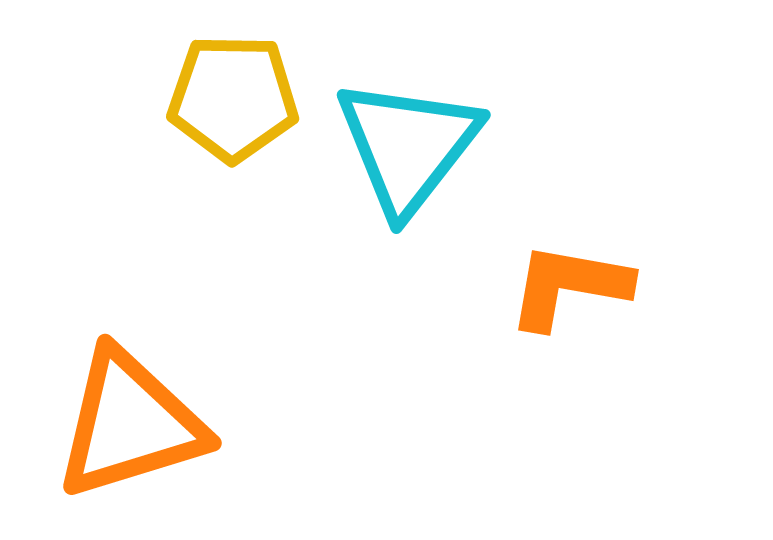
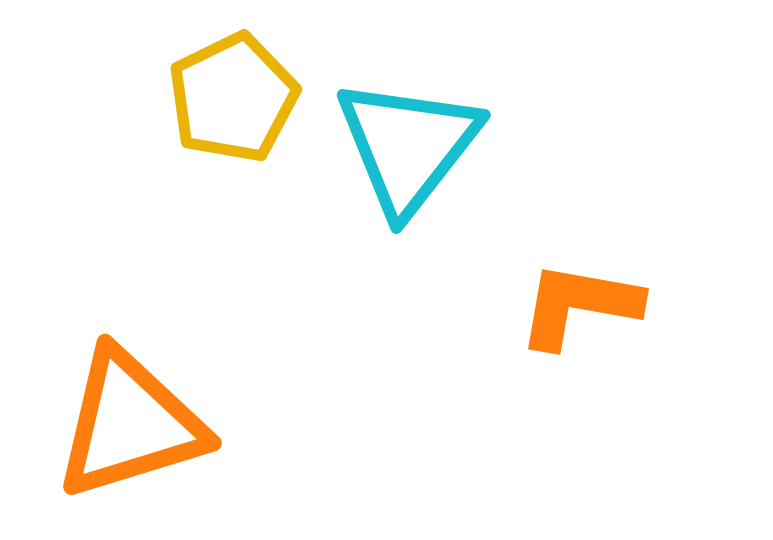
yellow pentagon: rotated 27 degrees counterclockwise
orange L-shape: moved 10 px right, 19 px down
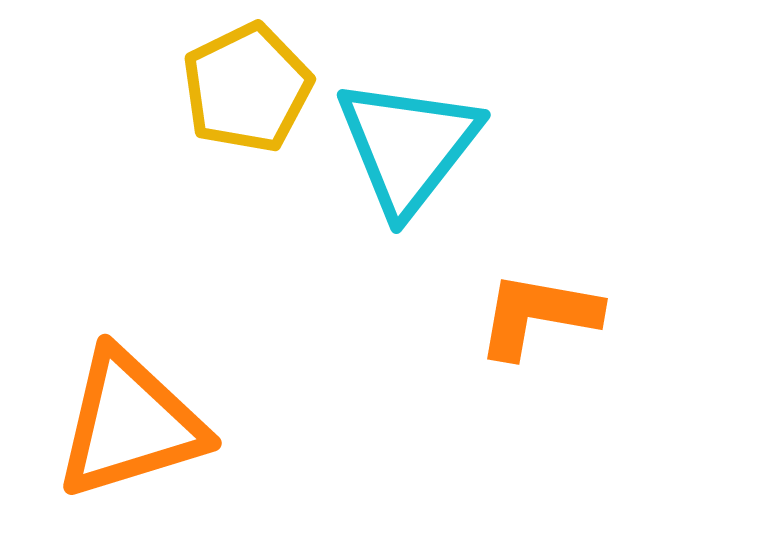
yellow pentagon: moved 14 px right, 10 px up
orange L-shape: moved 41 px left, 10 px down
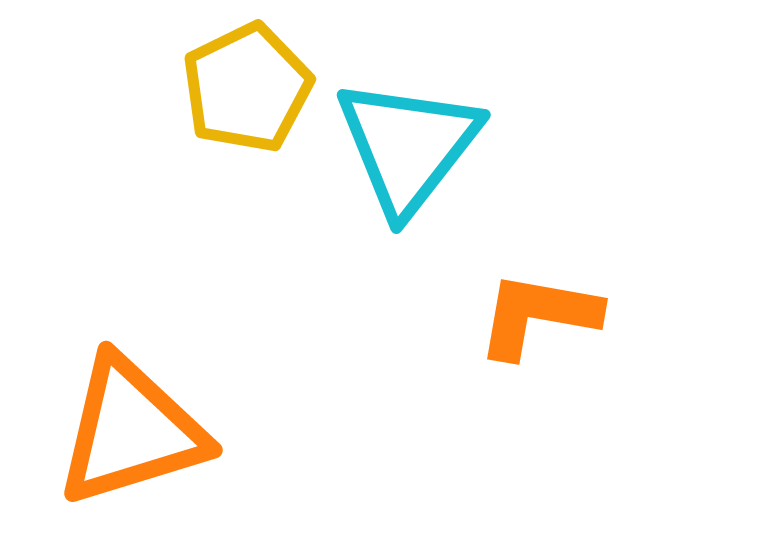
orange triangle: moved 1 px right, 7 px down
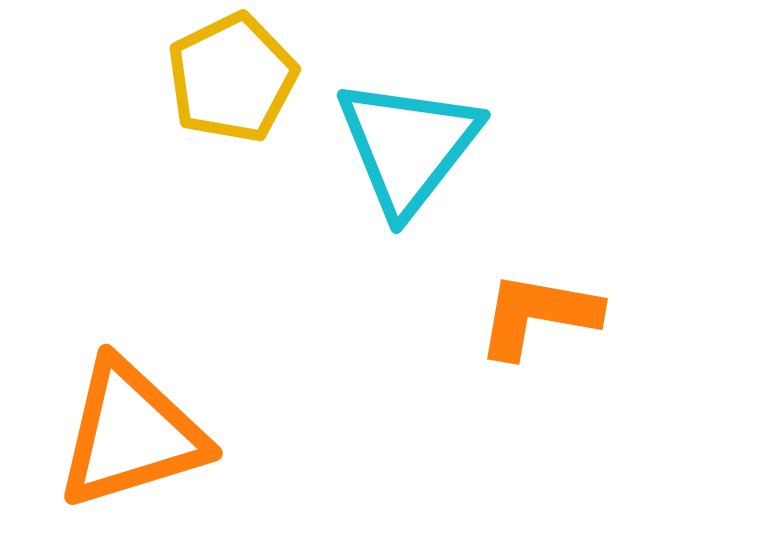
yellow pentagon: moved 15 px left, 10 px up
orange triangle: moved 3 px down
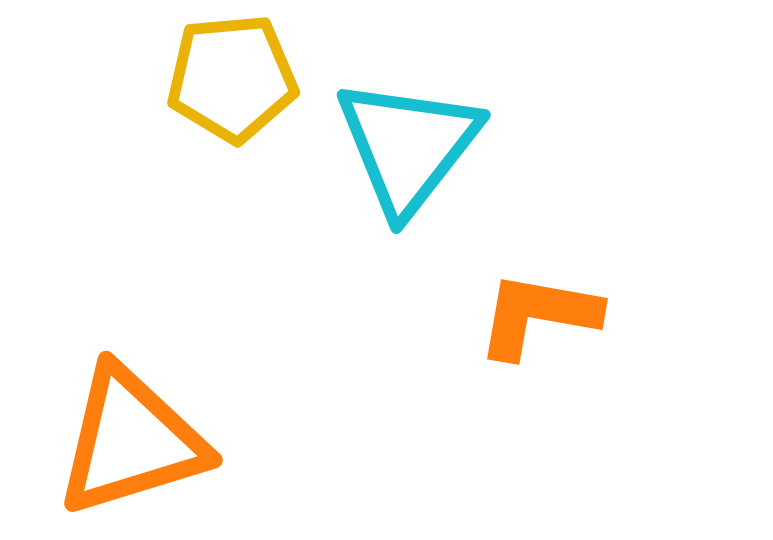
yellow pentagon: rotated 21 degrees clockwise
orange triangle: moved 7 px down
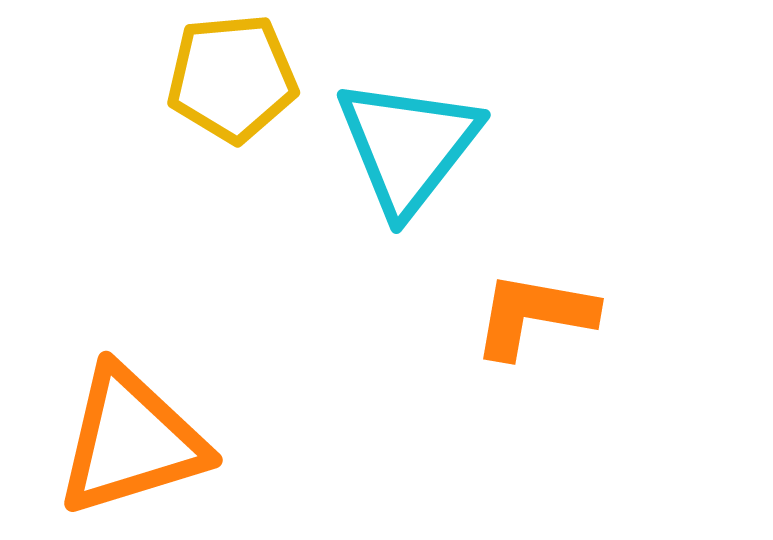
orange L-shape: moved 4 px left
